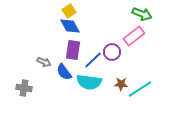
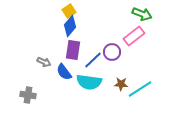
blue diamond: rotated 70 degrees clockwise
gray cross: moved 4 px right, 7 px down
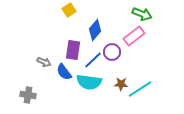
yellow square: moved 1 px up
blue diamond: moved 25 px right, 4 px down
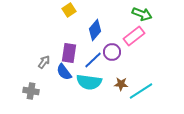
purple rectangle: moved 4 px left, 3 px down
gray arrow: rotated 80 degrees counterclockwise
cyan line: moved 1 px right, 2 px down
gray cross: moved 3 px right, 4 px up
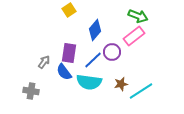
green arrow: moved 4 px left, 2 px down
brown star: rotated 16 degrees counterclockwise
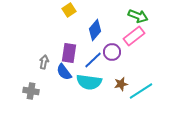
gray arrow: rotated 24 degrees counterclockwise
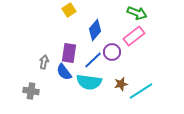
green arrow: moved 1 px left, 3 px up
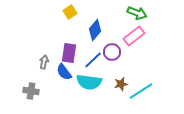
yellow square: moved 1 px right, 2 px down
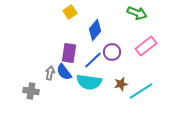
pink rectangle: moved 12 px right, 10 px down
gray arrow: moved 6 px right, 11 px down
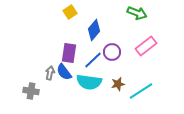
blue diamond: moved 1 px left
brown star: moved 3 px left
